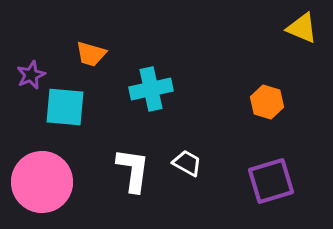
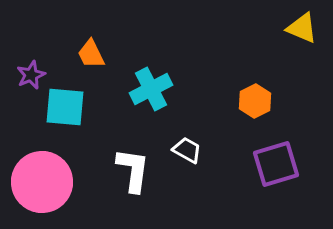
orange trapezoid: rotated 48 degrees clockwise
cyan cross: rotated 15 degrees counterclockwise
orange hexagon: moved 12 px left, 1 px up; rotated 16 degrees clockwise
white trapezoid: moved 13 px up
purple square: moved 5 px right, 17 px up
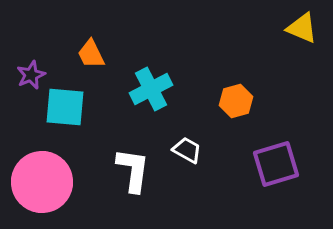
orange hexagon: moved 19 px left; rotated 12 degrees clockwise
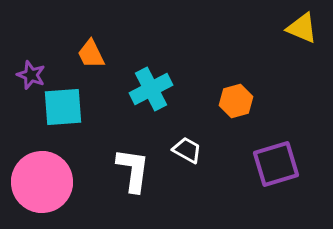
purple star: rotated 28 degrees counterclockwise
cyan square: moved 2 px left; rotated 9 degrees counterclockwise
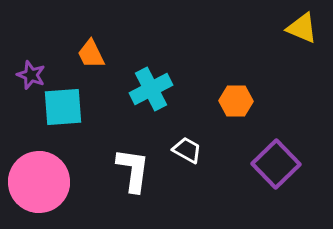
orange hexagon: rotated 16 degrees clockwise
purple square: rotated 27 degrees counterclockwise
pink circle: moved 3 px left
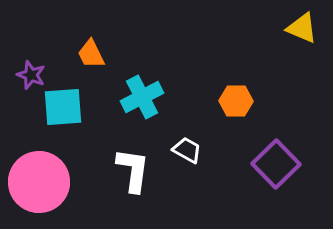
cyan cross: moved 9 px left, 8 px down
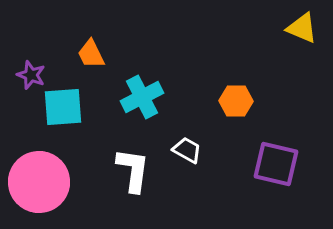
purple square: rotated 33 degrees counterclockwise
